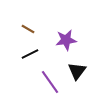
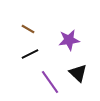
purple star: moved 3 px right
black triangle: moved 1 px right, 2 px down; rotated 24 degrees counterclockwise
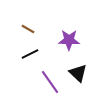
purple star: rotated 10 degrees clockwise
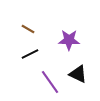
black triangle: moved 1 px down; rotated 18 degrees counterclockwise
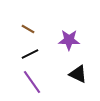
purple line: moved 18 px left
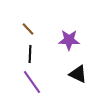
brown line: rotated 16 degrees clockwise
black line: rotated 60 degrees counterclockwise
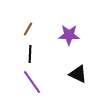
brown line: rotated 72 degrees clockwise
purple star: moved 5 px up
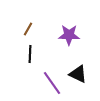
purple line: moved 20 px right, 1 px down
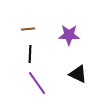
brown line: rotated 56 degrees clockwise
purple line: moved 15 px left
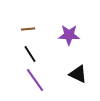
black line: rotated 36 degrees counterclockwise
purple line: moved 2 px left, 3 px up
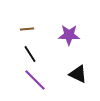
brown line: moved 1 px left
purple line: rotated 10 degrees counterclockwise
